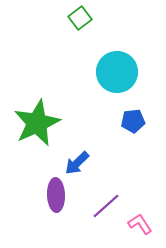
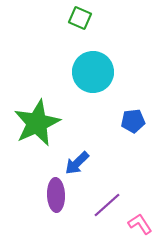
green square: rotated 30 degrees counterclockwise
cyan circle: moved 24 px left
purple line: moved 1 px right, 1 px up
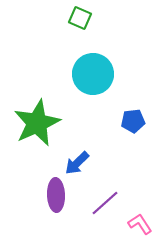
cyan circle: moved 2 px down
purple line: moved 2 px left, 2 px up
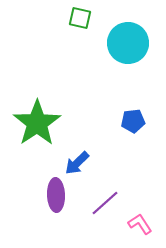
green square: rotated 10 degrees counterclockwise
cyan circle: moved 35 px right, 31 px up
green star: rotated 9 degrees counterclockwise
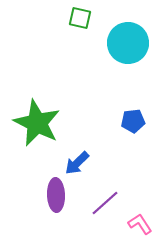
green star: rotated 12 degrees counterclockwise
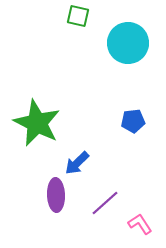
green square: moved 2 px left, 2 px up
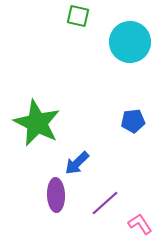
cyan circle: moved 2 px right, 1 px up
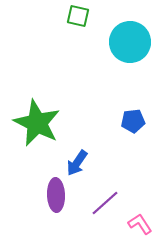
blue arrow: rotated 12 degrees counterclockwise
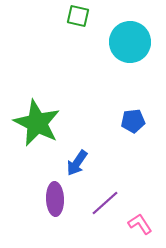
purple ellipse: moved 1 px left, 4 px down
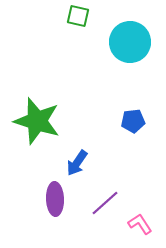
green star: moved 2 px up; rotated 9 degrees counterclockwise
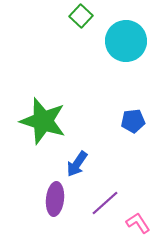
green square: moved 3 px right; rotated 30 degrees clockwise
cyan circle: moved 4 px left, 1 px up
green star: moved 6 px right
blue arrow: moved 1 px down
purple ellipse: rotated 8 degrees clockwise
pink L-shape: moved 2 px left, 1 px up
